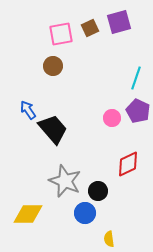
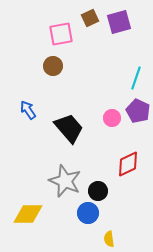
brown square: moved 10 px up
black trapezoid: moved 16 px right, 1 px up
blue circle: moved 3 px right
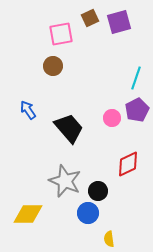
purple pentagon: moved 1 px left, 1 px up; rotated 20 degrees clockwise
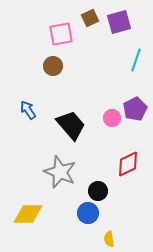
cyan line: moved 18 px up
purple pentagon: moved 2 px left, 1 px up
black trapezoid: moved 2 px right, 3 px up
gray star: moved 5 px left, 9 px up
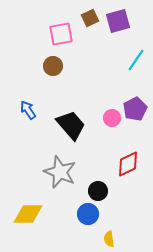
purple square: moved 1 px left, 1 px up
cyan line: rotated 15 degrees clockwise
blue circle: moved 1 px down
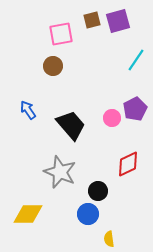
brown square: moved 2 px right, 2 px down; rotated 12 degrees clockwise
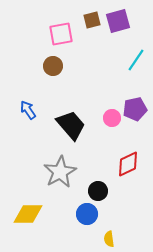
purple pentagon: rotated 15 degrees clockwise
gray star: rotated 20 degrees clockwise
blue circle: moved 1 px left
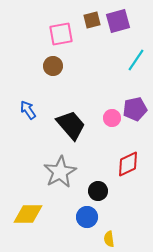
blue circle: moved 3 px down
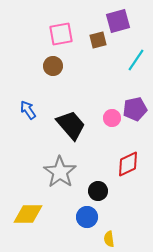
brown square: moved 6 px right, 20 px down
gray star: rotated 8 degrees counterclockwise
